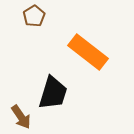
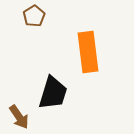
orange rectangle: rotated 45 degrees clockwise
brown arrow: moved 2 px left
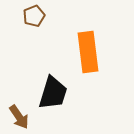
brown pentagon: rotated 10 degrees clockwise
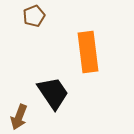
black trapezoid: rotated 51 degrees counterclockwise
brown arrow: rotated 55 degrees clockwise
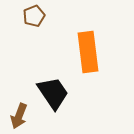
brown arrow: moved 1 px up
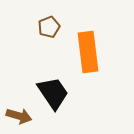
brown pentagon: moved 15 px right, 11 px down
brown arrow: rotated 95 degrees counterclockwise
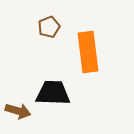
black trapezoid: rotated 54 degrees counterclockwise
brown arrow: moved 1 px left, 5 px up
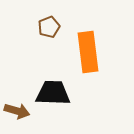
brown arrow: moved 1 px left
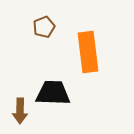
brown pentagon: moved 5 px left
brown arrow: moved 3 px right; rotated 75 degrees clockwise
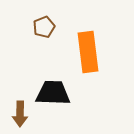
brown arrow: moved 3 px down
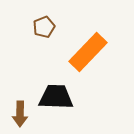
orange rectangle: rotated 51 degrees clockwise
black trapezoid: moved 3 px right, 4 px down
